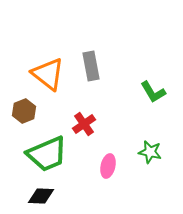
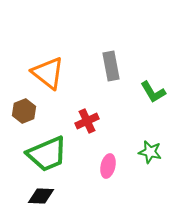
gray rectangle: moved 20 px right
orange triangle: moved 1 px up
red cross: moved 3 px right, 3 px up; rotated 10 degrees clockwise
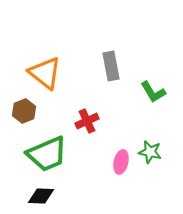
orange triangle: moved 3 px left
pink ellipse: moved 13 px right, 4 px up
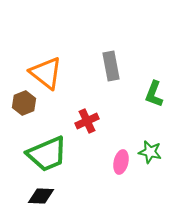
orange triangle: moved 1 px right
green L-shape: moved 1 px right, 2 px down; rotated 52 degrees clockwise
brown hexagon: moved 8 px up
